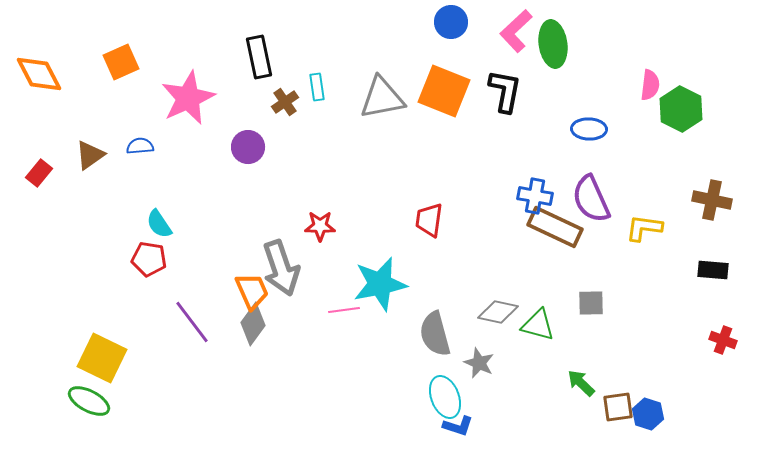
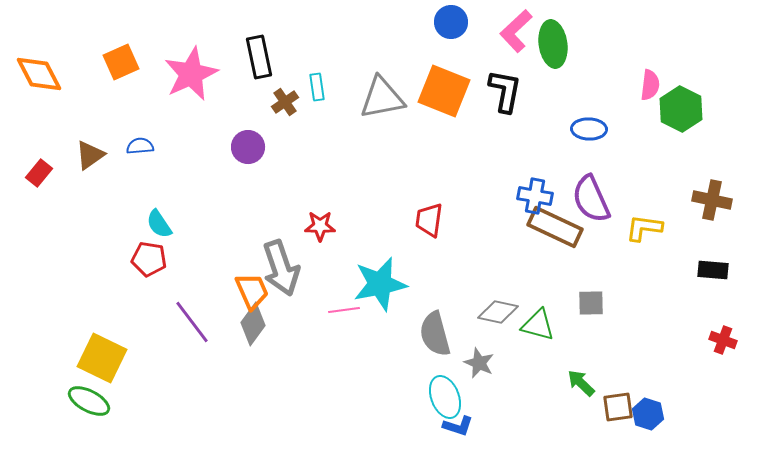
pink star at (188, 98): moved 3 px right, 24 px up
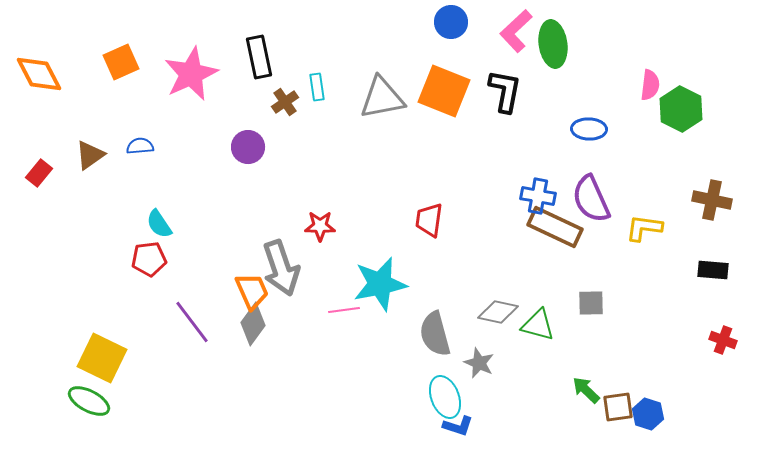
blue cross at (535, 196): moved 3 px right
red pentagon at (149, 259): rotated 16 degrees counterclockwise
green arrow at (581, 383): moved 5 px right, 7 px down
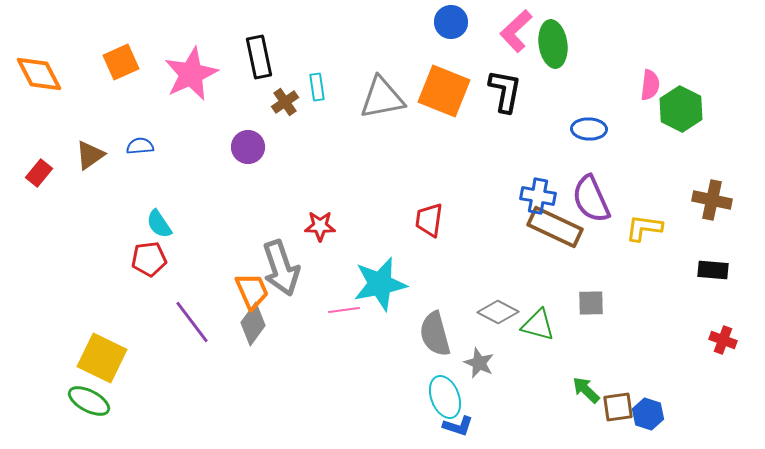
gray diamond at (498, 312): rotated 15 degrees clockwise
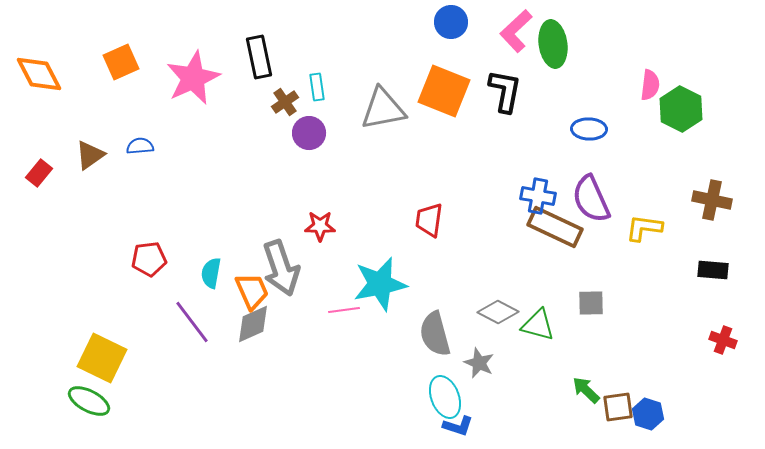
pink star at (191, 74): moved 2 px right, 4 px down
gray triangle at (382, 98): moved 1 px right, 11 px down
purple circle at (248, 147): moved 61 px right, 14 px up
cyan semicircle at (159, 224): moved 52 px right, 49 px down; rotated 44 degrees clockwise
gray diamond at (253, 324): rotated 30 degrees clockwise
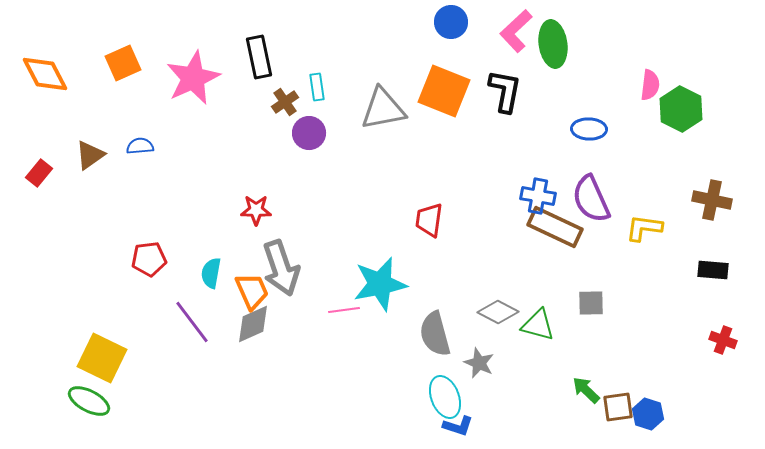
orange square at (121, 62): moved 2 px right, 1 px down
orange diamond at (39, 74): moved 6 px right
red star at (320, 226): moved 64 px left, 16 px up
